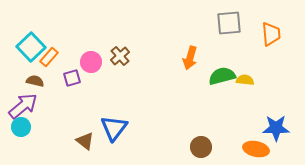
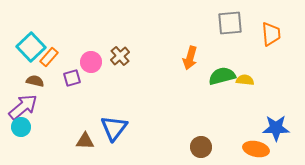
gray square: moved 1 px right
purple arrow: moved 1 px down
brown triangle: rotated 36 degrees counterclockwise
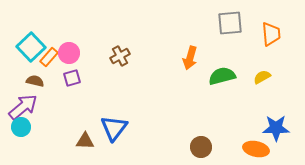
brown cross: rotated 12 degrees clockwise
pink circle: moved 22 px left, 9 px up
yellow semicircle: moved 17 px right, 3 px up; rotated 36 degrees counterclockwise
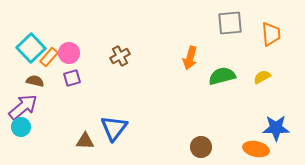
cyan square: moved 1 px down
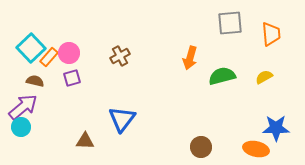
yellow semicircle: moved 2 px right
blue triangle: moved 8 px right, 9 px up
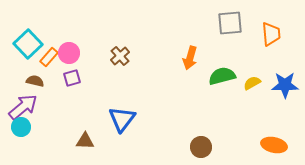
cyan square: moved 3 px left, 4 px up
brown cross: rotated 12 degrees counterclockwise
yellow semicircle: moved 12 px left, 6 px down
blue star: moved 9 px right, 43 px up
orange ellipse: moved 18 px right, 4 px up
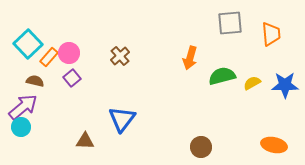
purple square: rotated 24 degrees counterclockwise
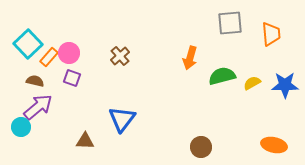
purple square: rotated 30 degrees counterclockwise
purple arrow: moved 15 px right
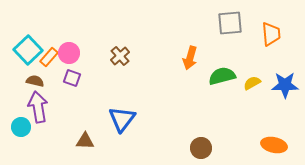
cyan square: moved 6 px down
purple arrow: rotated 60 degrees counterclockwise
brown circle: moved 1 px down
